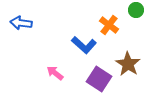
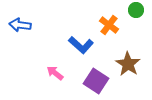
blue arrow: moved 1 px left, 2 px down
blue L-shape: moved 3 px left
purple square: moved 3 px left, 2 px down
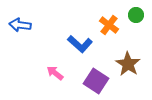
green circle: moved 5 px down
blue L-shape: moved 1 px left, 1 px up
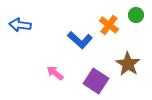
blue L-shape: moved 4 px up
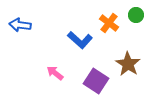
orange cross: moved 2 px up
